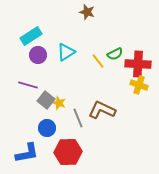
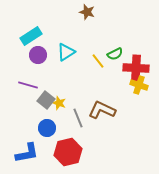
red cross: moved 2 px left, 4 px down
red hexagon: rotated 12 degrees counterclockwise
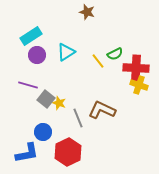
purple circle: moved 1 px left
gray square: moved 1 px up
blue circle: moved 4 px left, 4 px down
red hexagon: rotated 12 degrees counterclockwise
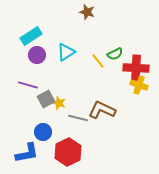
gray square: rotated 24 degrees clockwise
gray line: rotated 54 degrees counterclockwise
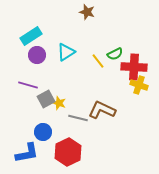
red cross: moved 2 px left, 1 px up
